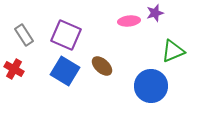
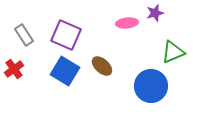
pink ellipse: moved 2 px left, 2 px down
green triangle: moved 1 px down
red cross: rotated 24 degrees clockwise
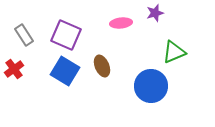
pink ellipse: moved 6 px left
green triangle: moved 1 px right
brown ellipse: rotated 25 degrees clockwise
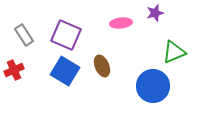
red cross: moved 1 px down; rotated 12 degrees clockwise
blue circle: moved 2 px right
